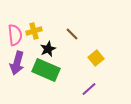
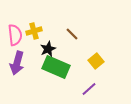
yellow square: moved 3 px down
green rectangle: moved 10 px right, 3 px up
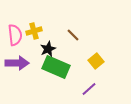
brown line: moved 1 px right, 1 px down
purple arrow: rotated 105 degrees counterclockwise
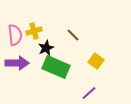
black star: moved 2 px left, 1 px up
yellow square: rotated 14 degrees counterclockwise
purple line: moved 4 px down
